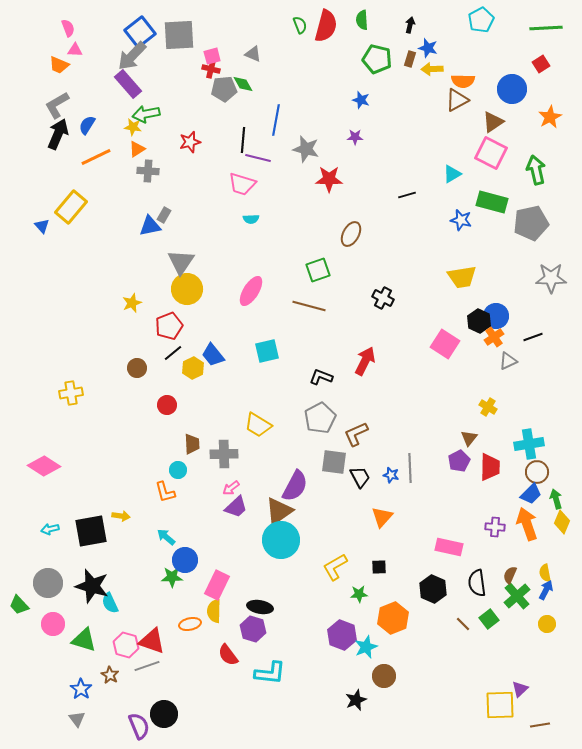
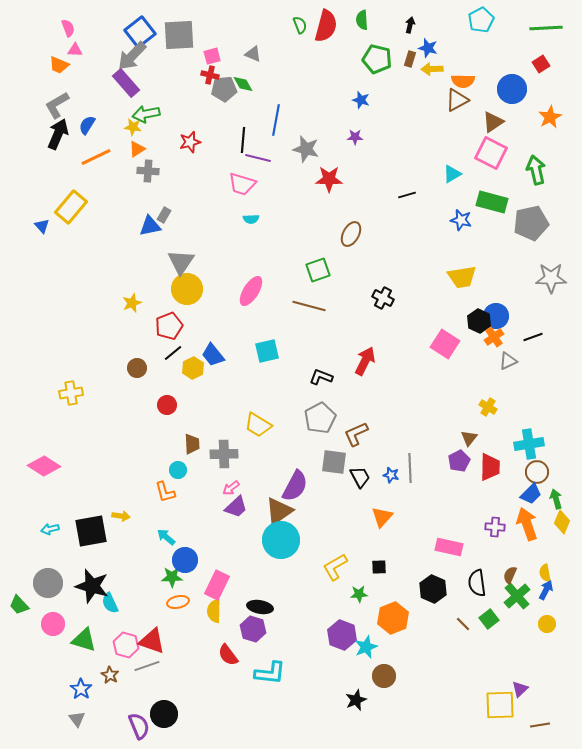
red cross at (211, 69): moved 1 px left, 6 px down
purple rectangle at (128, 84): moved 2 px left, 1 px up
orange ellipse at (190, 624): moved 12 px left, 22 px up
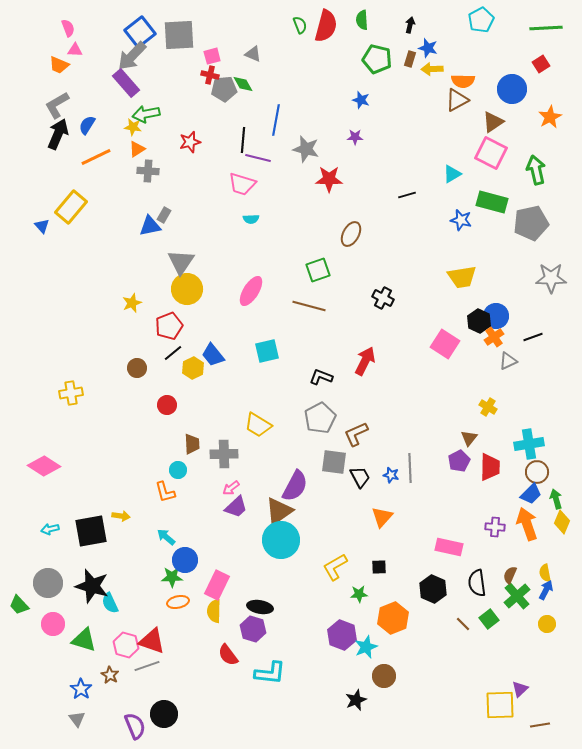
purple semicircle at (139, 726): moved 4 px left
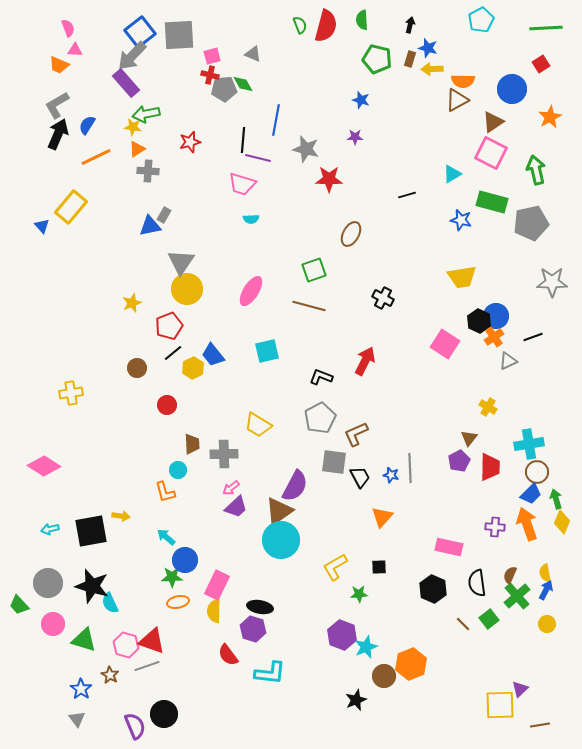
green square at (318, 270): moved 4 px left
gray star at (551, 278): moved 1 px right, 4 px down
orange hexagon at (393, 618): moved 18 px right, 46 px down
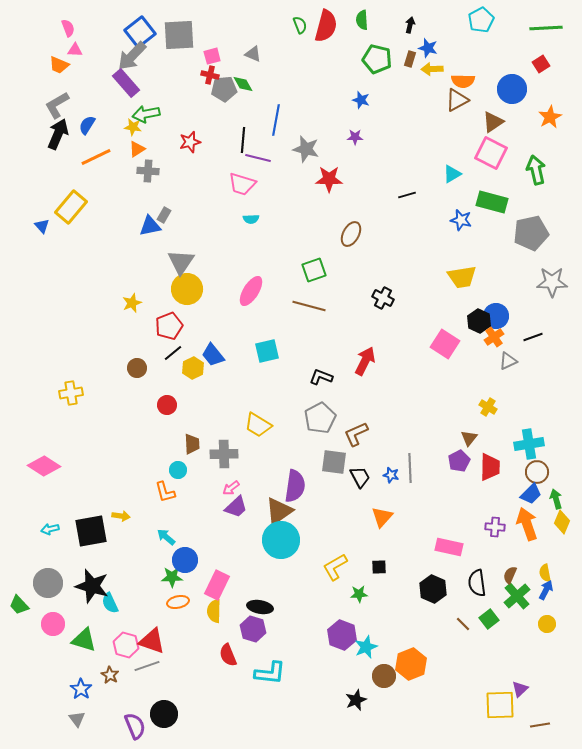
gray pentagon at (531, 223): moved 10 px down
purple semicircle at (295, 486): rotated 20 degrees counterclockwise
red semicircle at (228, 655): rotated 15 degrees clockwise
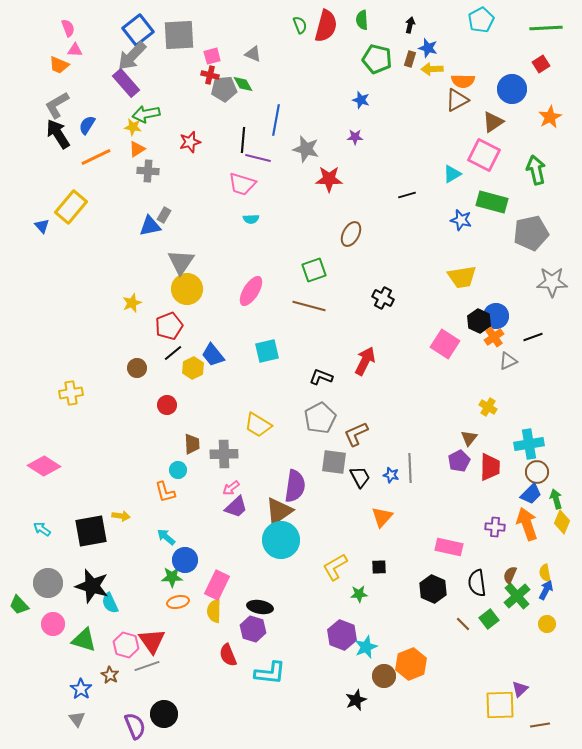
blue square at (140, 32): moved 2 px left, 2 px up
black arrow at (58, 134): rotated 56 degrees counterclockwise
pink square at (491, 153): moved 7 px left, 2 px down
cyan arrow at (50, 529): moved 8 px left; rotated 48 degrees clockwise
red triangle at (152, 641): rotated 36 degrees clockwise
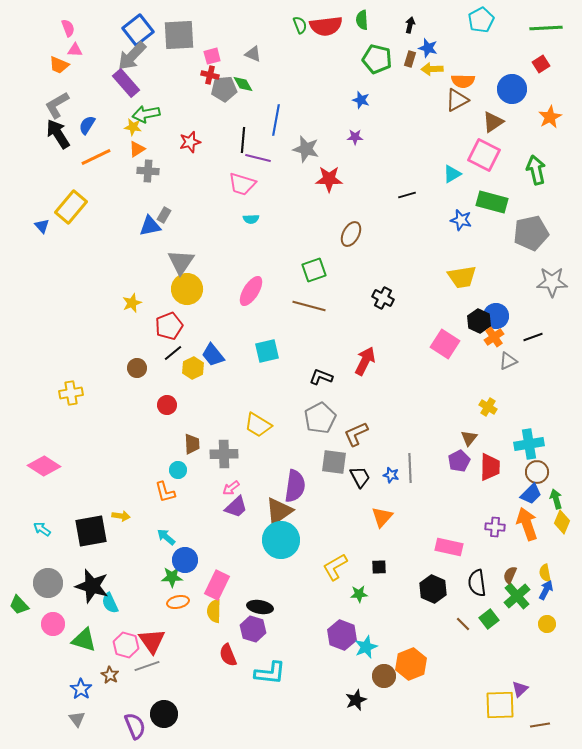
red semicircle at (326, 26): rotated 68 degrees clockwise
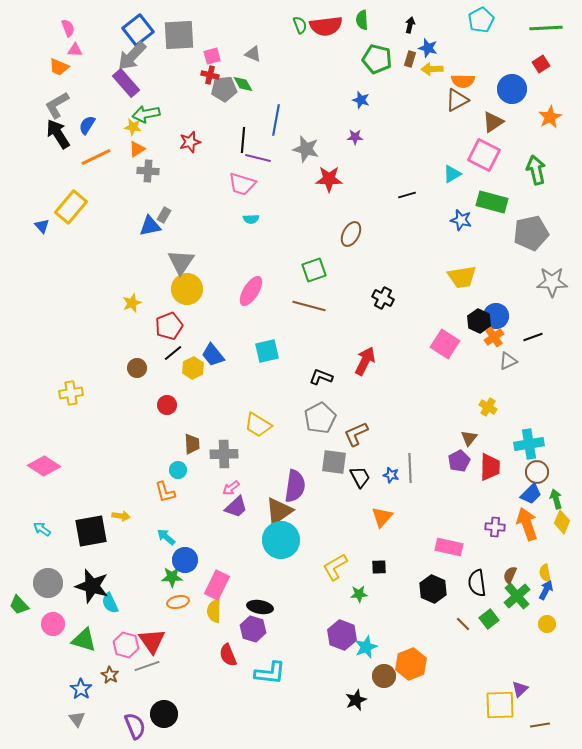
orange trapezoid at (59, 65): moved 2 px down
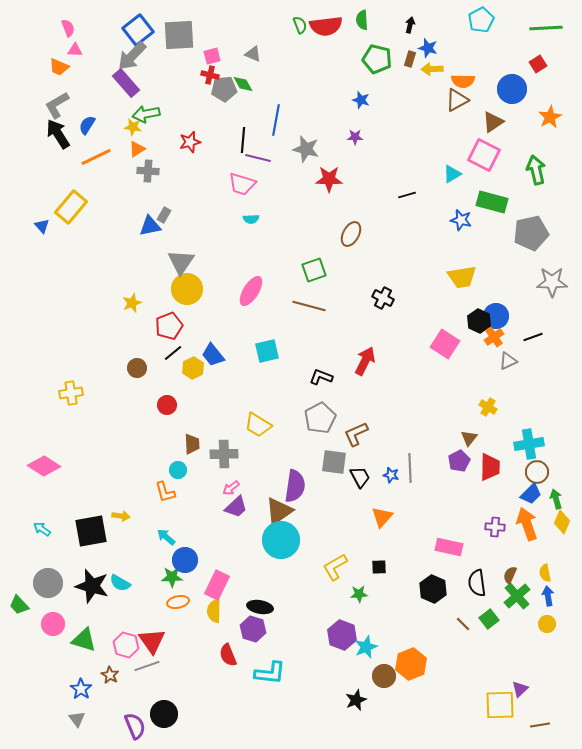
red square at (541, 64): moved 3 px left
blue arrow at (546, 590): moved 2 px right, 6 px down; rotated 36 degrees counterclockwise
cyan semicircle at (110, 603): moved 10 px right, 20 px up; rotated 35 degrees counterclockwise
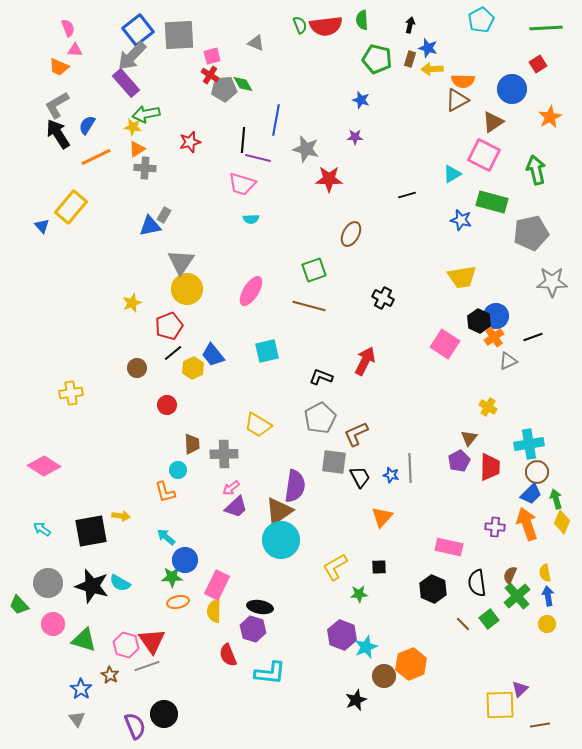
gray triangle at (253, 54): moved 3 px right, 11 px up
red cross at (210, 75): rotated 18 degrees clockwise
gray cross at (148, 171): moved 3 px left, 3 px up
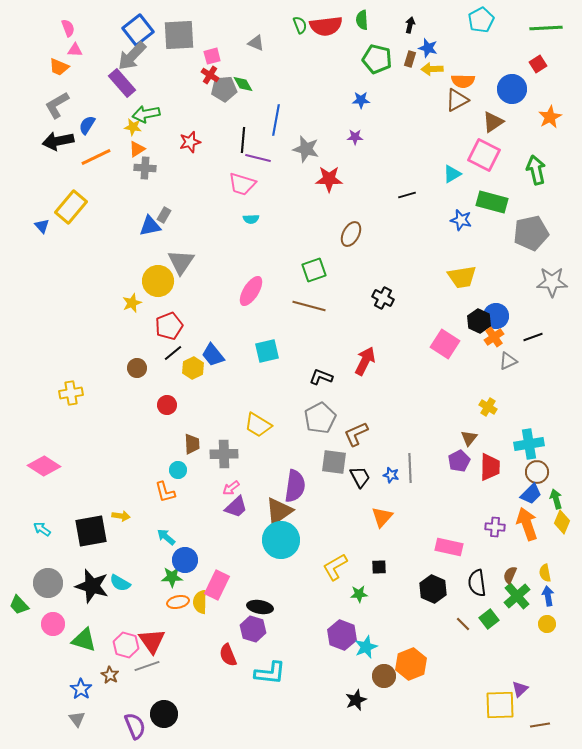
purple rectangle at (126, 83): moved 4 px left
blue star at (361, 100): rotated 18 degrees counterclockwise
black arrow at (58, 134): moved 7 px down; rotated 68 degrees counterclockwise
yellow circle at (187, 289): moved 29 px left, 8 px up
yellow semicircle at (214, 611): moved 14 px left, 9 px up
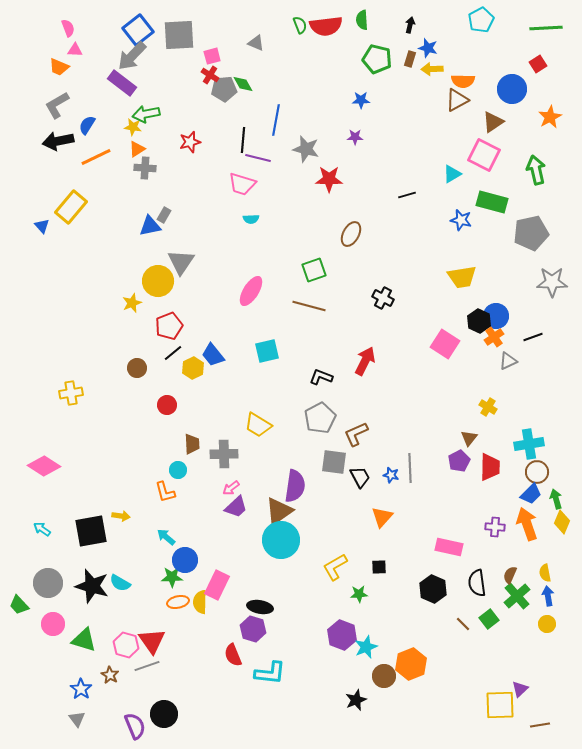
purple rectangle at (122, 83): rotated 12 degrees counterclockwise
red semicircle at (228, 655): moved 5 px right
